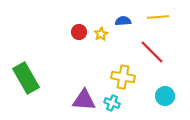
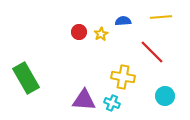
yellow line: moved 3 px right
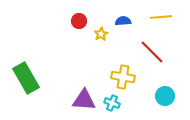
red circle: moved 11 px up
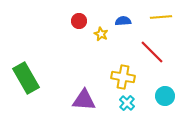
yellow star: rotated 16 degrees counterclockwise
cyan cross: moved 15 px right; rotated 21 degrees clockwise
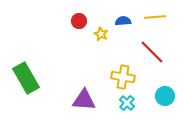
yellow line: moved 6 px left
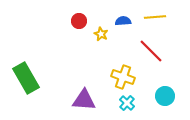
red line: moved 1 px left, 1 px up
yellow cross: rotated 10 degrees clockwise
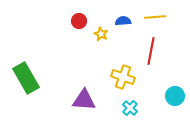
red line: rotated 56 degrees clockwise
cyan circle: moved 10 px right
cyan cross: moved 3 px right, 5 px down
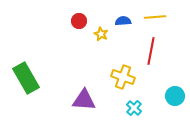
cyan cross: moved 4 px right
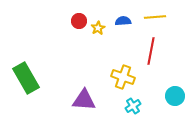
yellow star: moved 3 px left, 6 px up; rotated 16 degrees clockwise
cyan cross: moved 1 px left, 2 px up; rotated 14 degrees clockwise
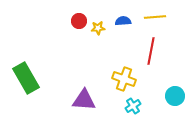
yellow star: rotated 24 degrees clockwise
yellow cross: moved 1 px right, 2 px down
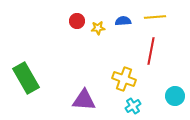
red circle: moved 2 px left
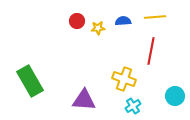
green rectangle: moved 4 px right, 3 px down
